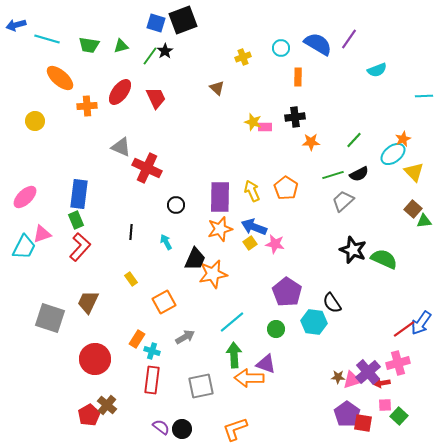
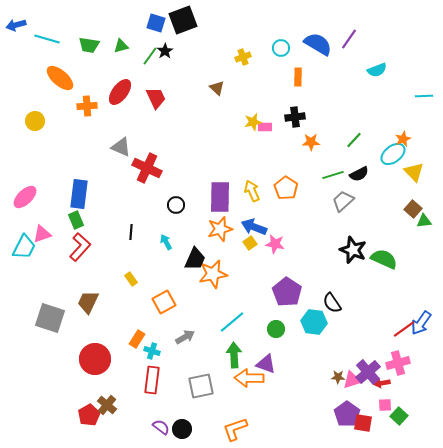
yellow star at (253, 122): rotated 30 degrees counterclockwise
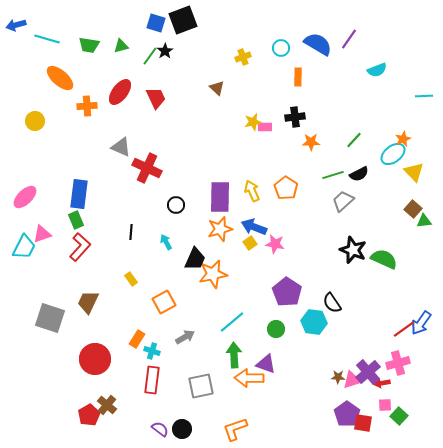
purple semicircle at (161, 427): moved 1 px left, 2 px down
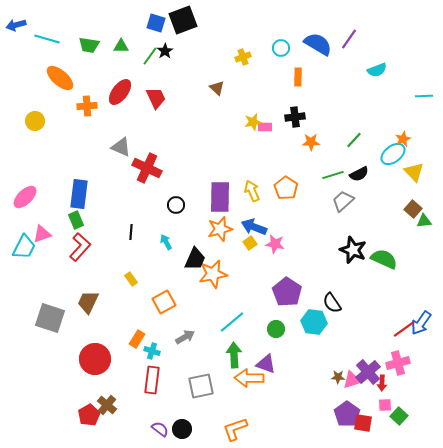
green triangle at (121, 46): rotated 14 degrees clockwise
red arrow at (382, 383): rotated 77 degrees counterclockwise
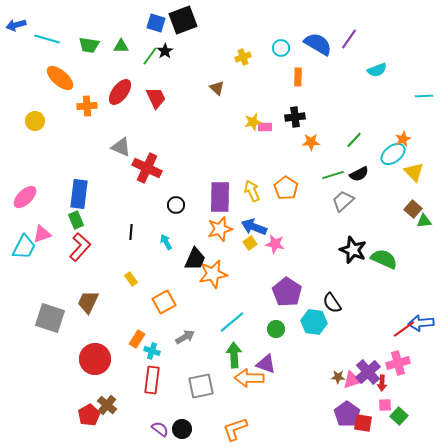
blue arrow at (421, 323): rotated 50 degrees clockwise
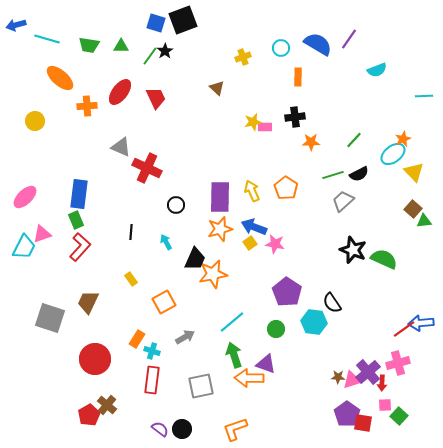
green arrow at (234, 355): rotated 15 degrees counterclockwise
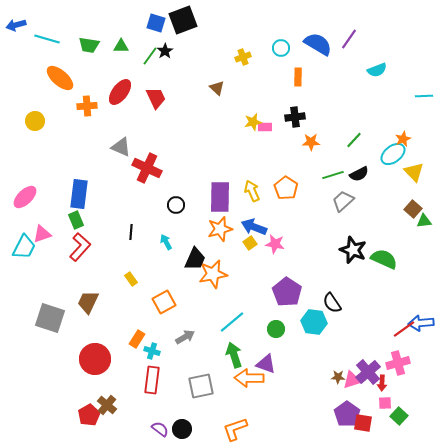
pink square at (385, 405): moved 2 px up
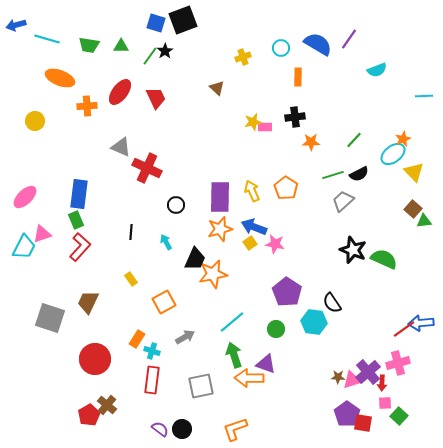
orange ellipse at (60, 78): rotated 20 degrees counterclockwise
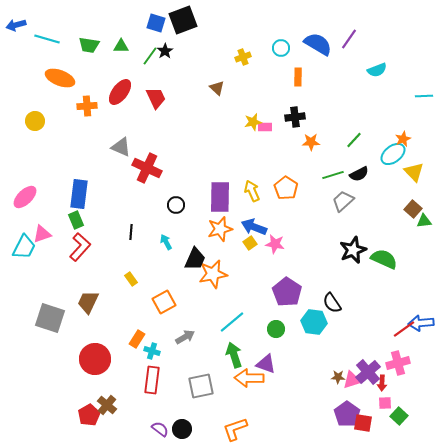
black star at (353, 250): rotated 28 degrees clockwise
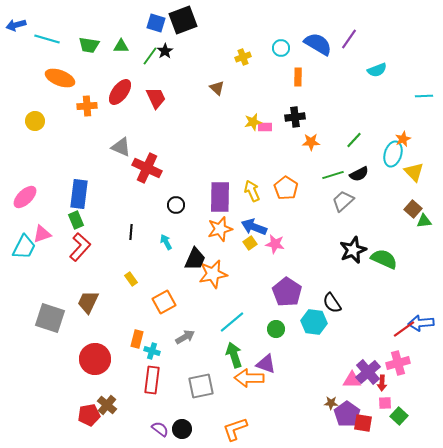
cyan ellipse at (393, 154): rotated 35 degrees counterclockwise
orange rectangle at (137, 339): rotated 18 degrees counterclockwise
brown star at (338, 377): moved 7 px left, 26 px down
pink triangle at (352, 380): rotated 18 degrees clockwise
red pentagon at (89, 415): rotated 20 degrees clockwise
